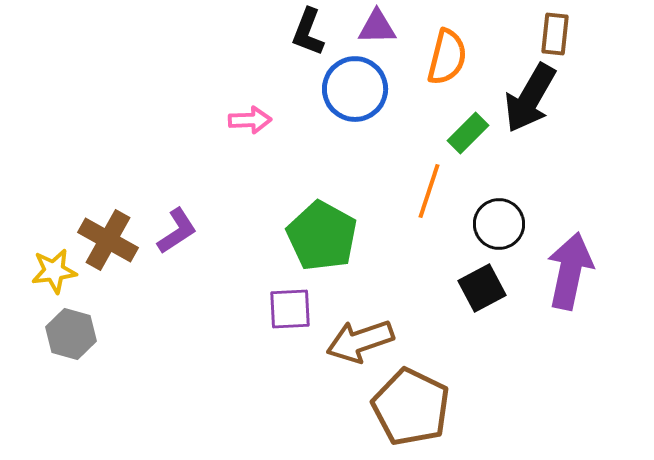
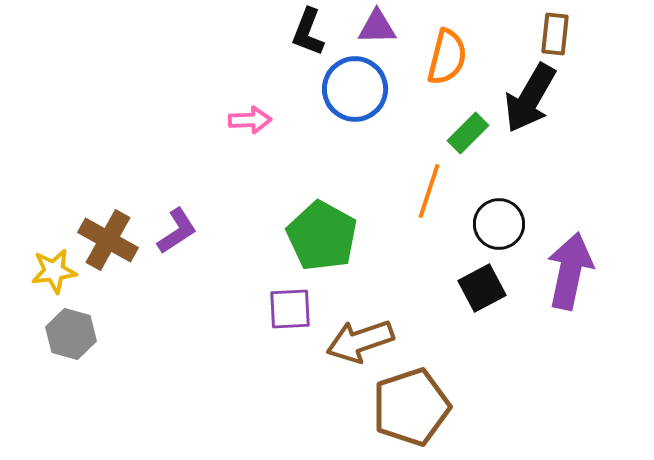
brown pentagon: rotated 28 degrees clockwise
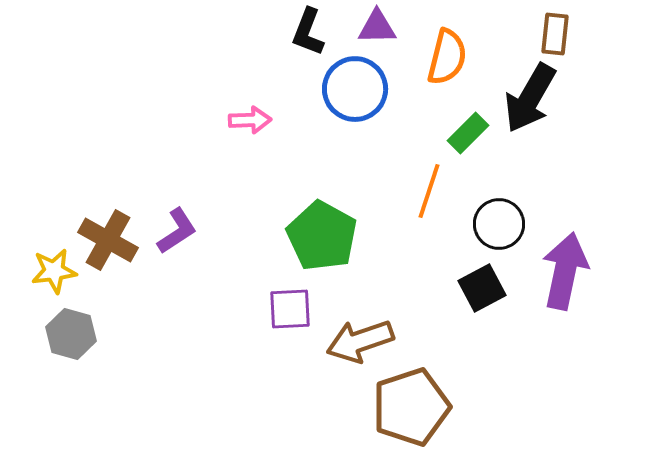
purple arrow: moved 5 px left
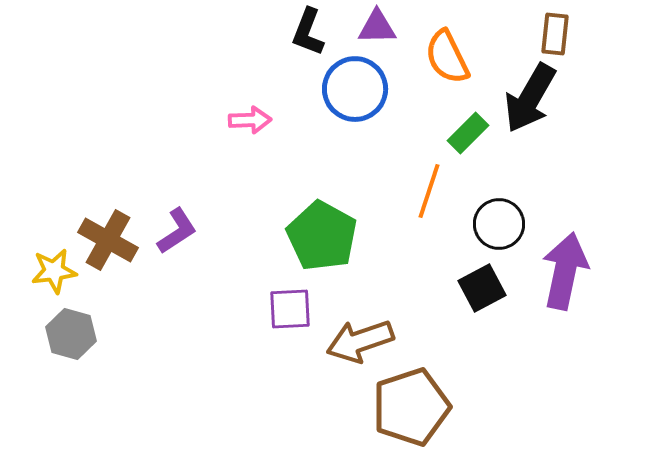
orange semicircle: rotated 140 degrees clockwise
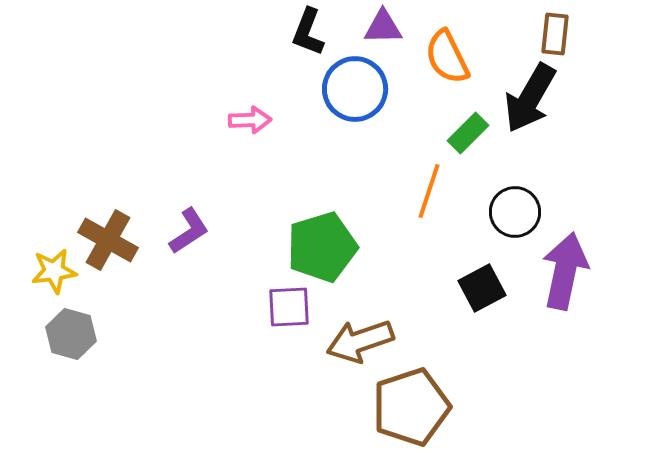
purple triangle: moved 6 px right
black circle: moved 16 px right, 12 px up
purple L-shape: moved 12 px right
green pentagon: moved 11 px down; rotated 26 degrees clockwise
purple square: moved 1 px left, 2 px up
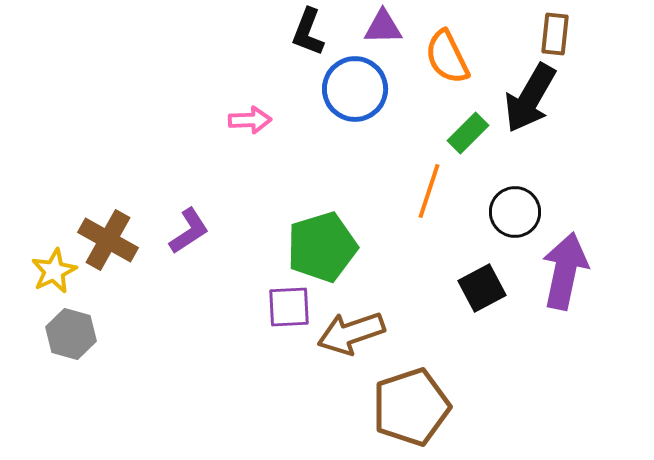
yellow star: rotated 18 degrees counterclockwise
brown arrow: moved 9 px left, 8 px up
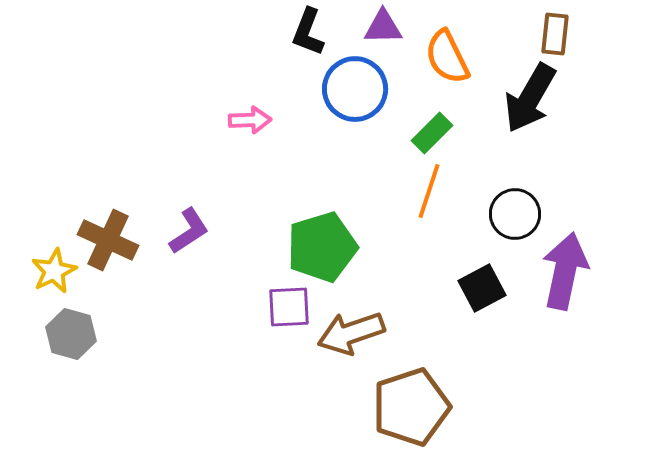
green rectangle: moved 36 px left
black circle: moved 2 px down
brown cross: rotated 4 degrees counterclockwise
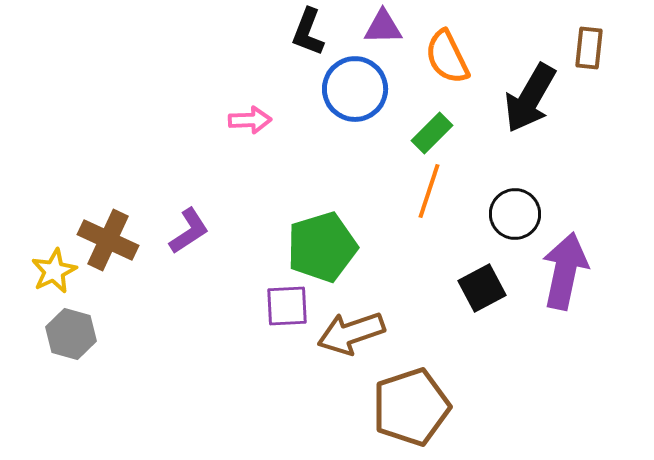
brown rectangle: moved 34 px right, 14 px down
purple square: moved 2 px left, 1 px up
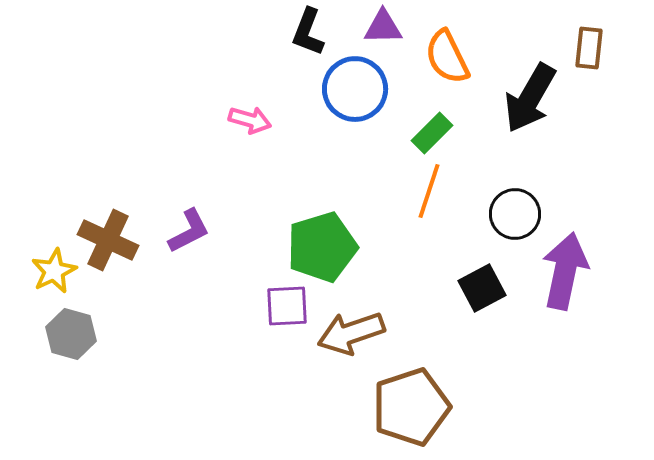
pink arrow: rotated 18 degrees clockwise
purple L-shape: rotated 6 degrees clockwise
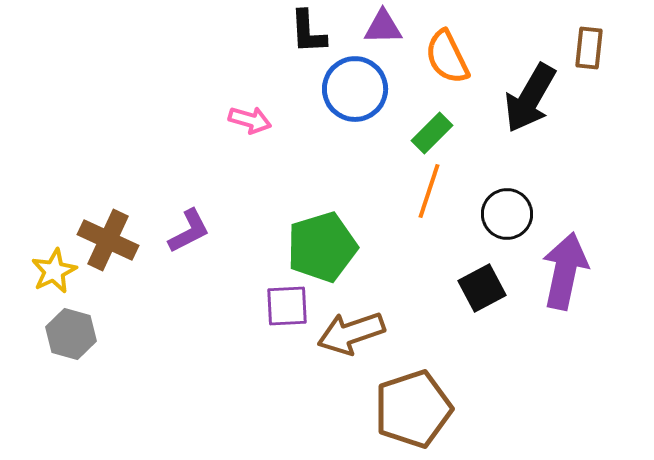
black L-shape: rotated 24 degrees counterclockwise
black circle: moved 8 px left
brown pentagon: moved 2 px right, 2 px down
